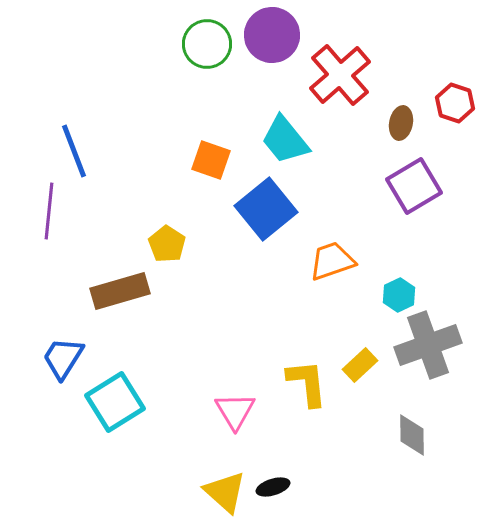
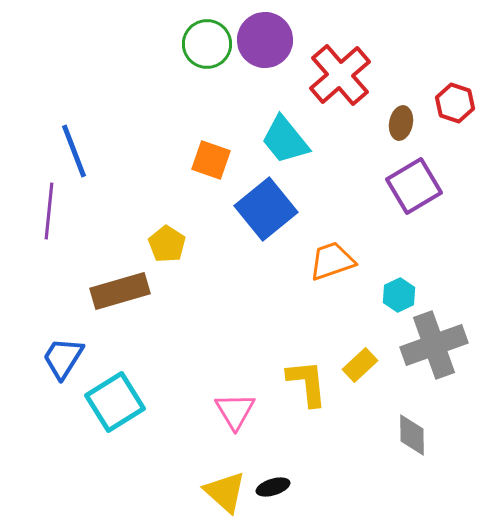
purple circle: moved 7 px left, 5 px down
gray cross: moved 6 px right
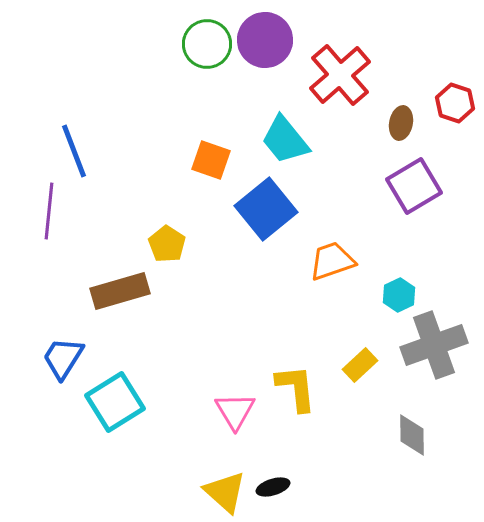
yellow L-shape: moved 11 px left, 5 px down
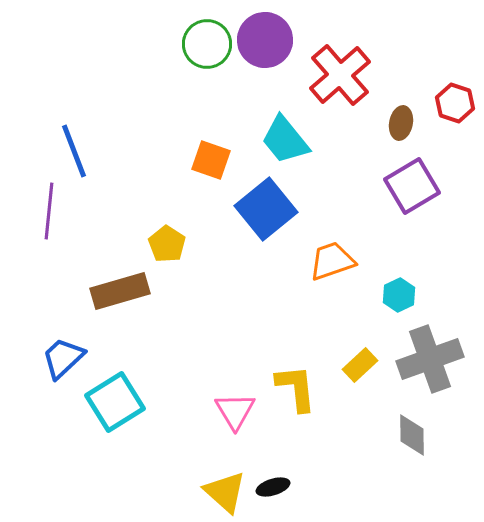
purple square: moved 2 px left
gray cross: moved 4 px left, 14 px down
blue trapezoid: rotated 15 degrees clockwise
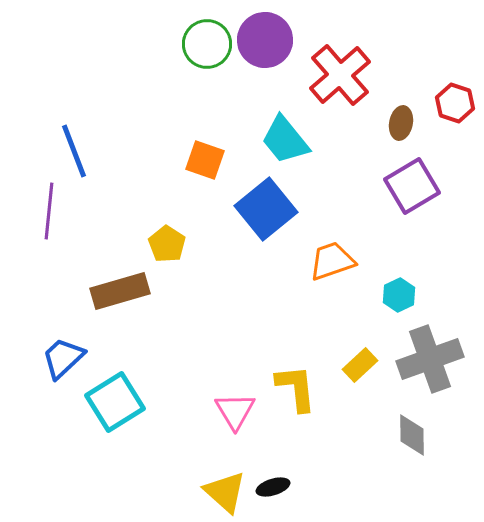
orange square: moved 6 px left
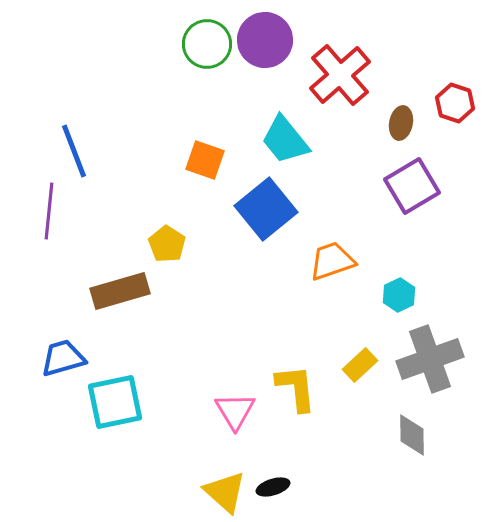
blue trapezoid: rotated 27 degrees clockwise
cyan square: rotated 20 degrees clockwise
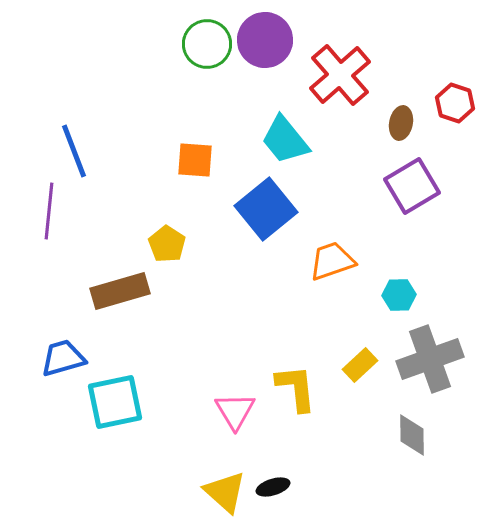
orange square: moved 10 px left; rotated 15 degrees counterclockwise
cyan hexagon: rotated 24 degrees clockwise
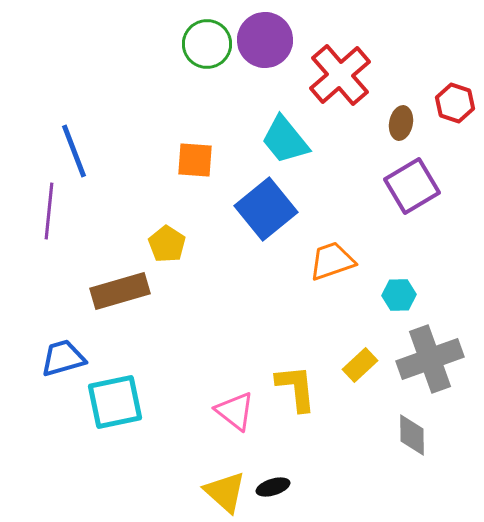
pink triangle: rotated 21 degrees counterclockwise
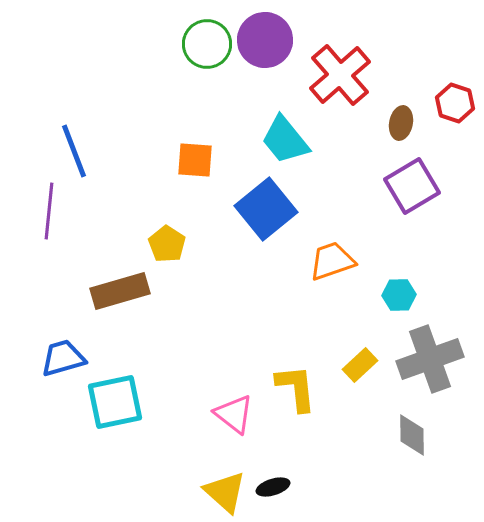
pink triangle: moved 1 px left, 3 px down
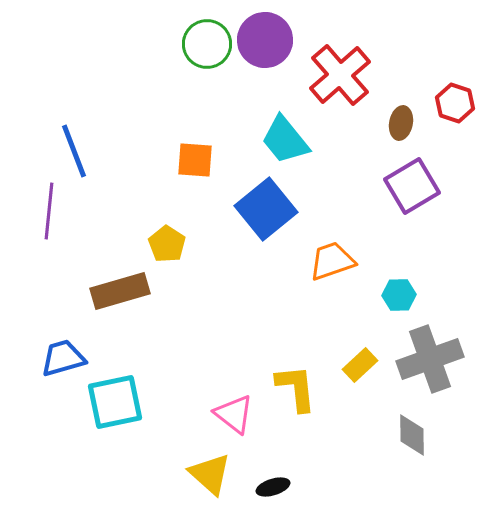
yellow triangle: moved 15 px left, 18 px up
